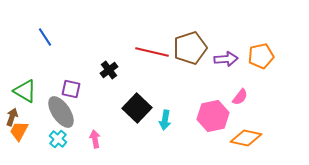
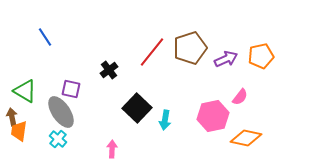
red line: rotated 64 degrees counterclockwise
purple arrow: rotated 20 degrees counterclockwise
brown arrow: rotated 30 degrees counterclockwise
orange trapezoid: rotated 20 degrees counterclockwise
pink arrow: moved 17 px right, 10 px down; rotated 12 degrees clockwise
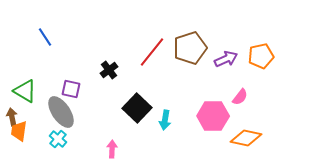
pink hexagon: rotated 12 degrees clockwise
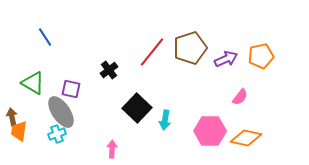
green triangle: moved 8 px right, 8 px up
pink hexagon: moved 3 px left, 15 px down
cyan cross: moved 1 px left, 5 px up; rotated 30 degrees clockwise
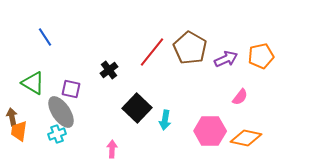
brown pentagon: rotated 24 degrees counterclockwise
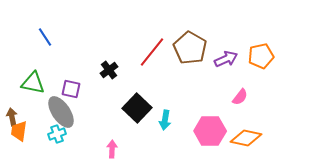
green triangle: rotated 20 degrees counterclockwise
